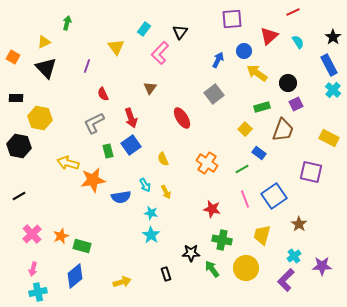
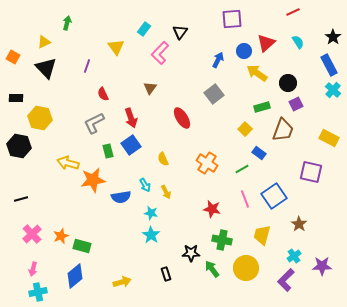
red triangle at (269, 36): moved 3 px left, 7 px down
black line at (19, 196): moved 2 px right, 3 px down; rotated 16 degrees clockwise
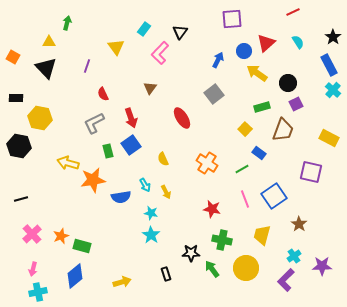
yellow triangle at (44, 42): moved 5 px right; rotated 24 degrees clockwise
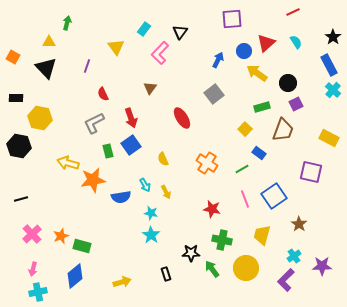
cyan semicircle at (298, 42): moved 2 px left
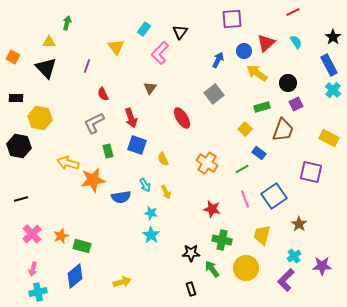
blue square at (131, 145): moved 6 px right; rotated 36 degrees counterclockwise
black rectangle at (166, 274): moved 25 px right, 15 px down
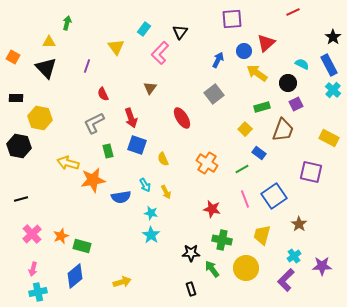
cyan semicircle at (296, 42): moved 6 px right, 22 px down; rotated 32 degrees counterclockwise
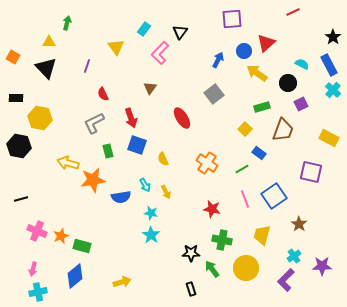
purple square at (296, 104): moved 5 px right
pink cross at (32, 234): moved 5 px right, 3 px up; rotated 24 degrees counterclockwise
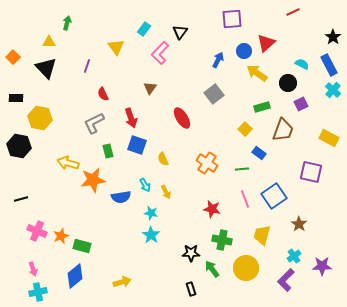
orange square at (13, 57): rotated 16 degrees clockwise
green line at (242, 169): rotated 24 degrees clockwise
pink arrow at (33, 269): rotated 32 degrees counterclockwise
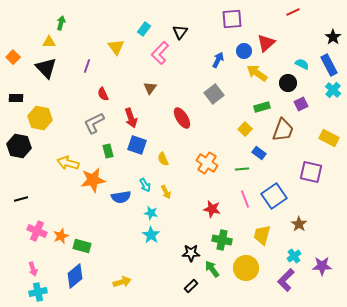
green arrow at (67, 23): moved 6 px left
black rectangle at (191, 289): moved 3 px up; rotated 64 degrees clockwise
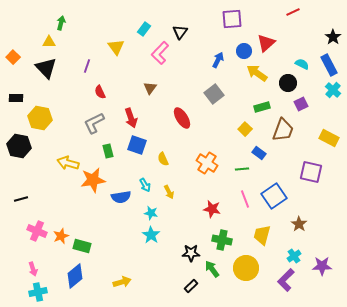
red semicircle at (103, 94): moved 3 px left, 2 px up
yellow arrow at (166, 192): moved 3 px right
